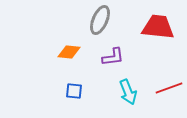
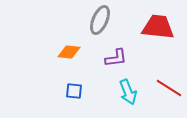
purple L-shape: moved 3 px right, 1 px down
red line: rotated 52 degrees clockwise
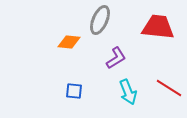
orange diamond: moved 10 px up
purple L-shape: rotated 25 degrees counterclockwise
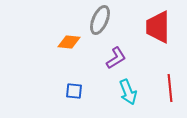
red trapezoid: rotated 96 degrees counterclockwise
red line: moved 1 px right; rotated 52 degrees clockwise
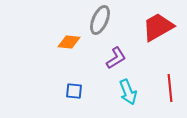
red trapezoid: rotated 60 degrees clockwise
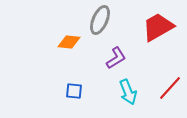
red line: rotated 48 degrees clockwise
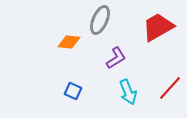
blue square: moved 1 px left; rotated 18 degrees clockwise
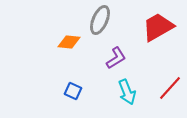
cyan arrow: moved 1 px left
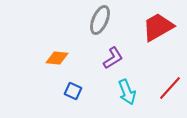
orange diamond: moved 12 px left, 16 px down
purple L-shape: moved 3 px left
